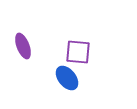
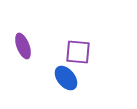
blue ellipse: moved 1 px left
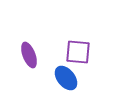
purple ellipse: moved 6 px right, 9 px down
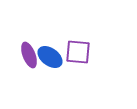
blue ellipse: moved 16 px left, 21 px up; rotated 15 degrees counterclockwise
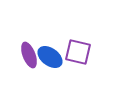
purple square: rotated 8 degrees clockwise
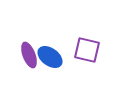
purple square: moved 9 px right, 2 px up
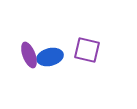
blue ellipse: rotated 50 degrees counterclockwise
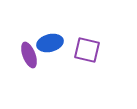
blue ellipse: moved 14 px up
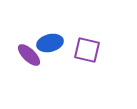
purple ellipse: rotated 25 degrees counterclockwise
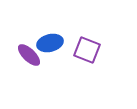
purple square: rotated 8 degrees clockwise
